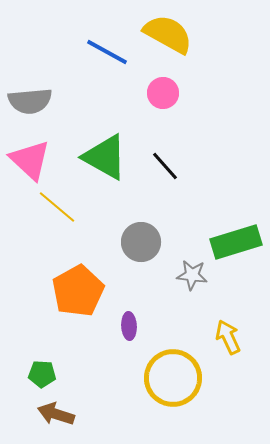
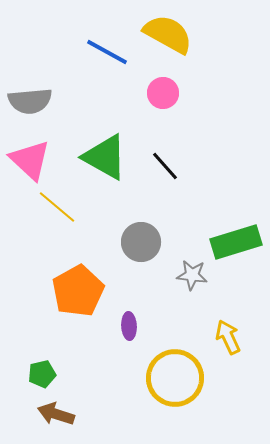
green pentagon: rotated 16 degrees counterclockwise
yellow circle: moved 2 px right
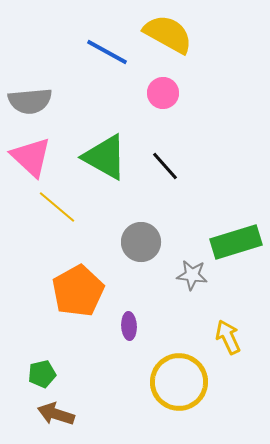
pink triangle: moved 1 px right, 3 px up
yellow circle: moved 4 px right, 4 px down
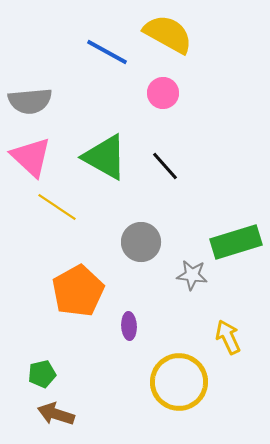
yellow line: rotated 6 degrees counterclockwise
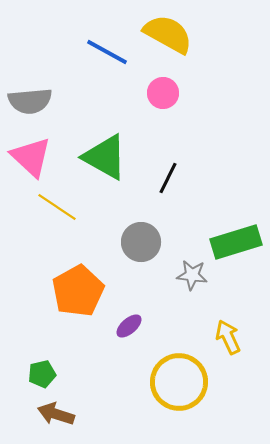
black line: moved 3 px right, 12 px down; rotated 68 degrees clockwise
purple ellipse: rotated 52 degrees clockwise
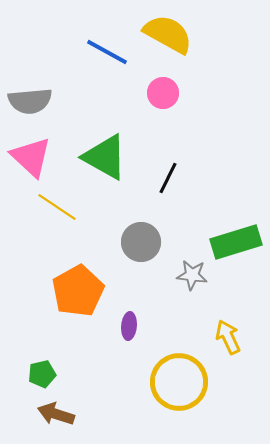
purple ellipse: rotated 44 degrees counterclockwise
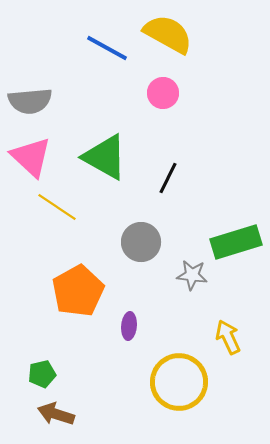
blue line: moved 4 px up
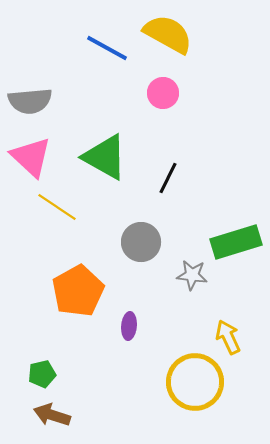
yellow circle: moved 16 px right
brown arrow: moved 4 px left, 1 px down
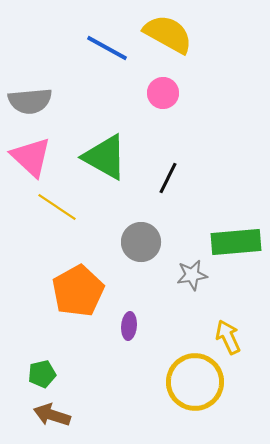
green rectangle: rotated 12 degrees clockwise
gray star: rotated 16 degrees counterclockwise
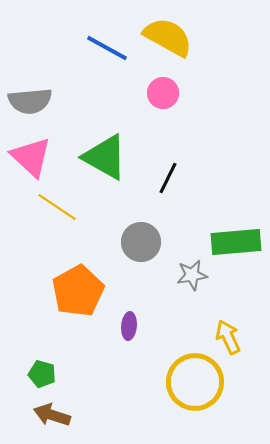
yellow semicircle: moved 3 px down
green pentagon: rotated 28 degrees clockwise
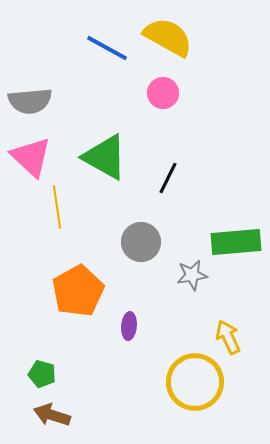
yellow line: rotated 48 degrees clockwise
